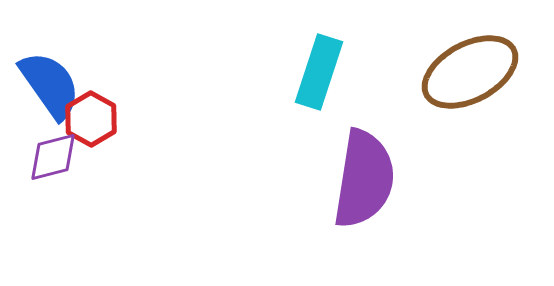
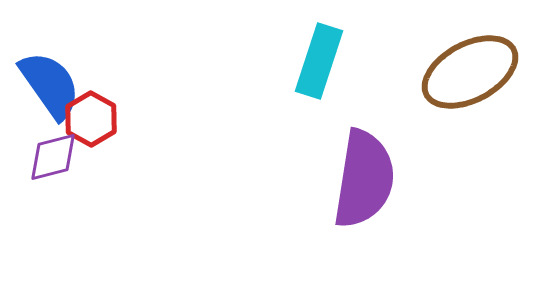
cyan rectangle: moved 11 px up
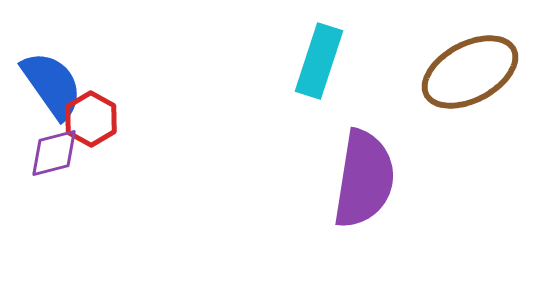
blue semicircle: moved 2 px right
purple diamond: moved 1 px right, 4 px up
